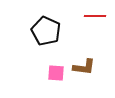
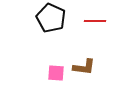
red line: moved 5 px down
black pentagon: moved 5 px right, 13 px up
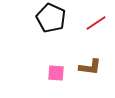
red line: moved 1 px right, 2 px down; rotated 35 degrees counterclockwise
brown L-shape: moved 6 px right
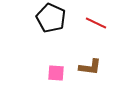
red line: rotated 60 degrees clockwise
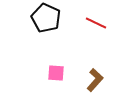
black pentagon: moved 5 px left
brown L-shape: moved 5 px right, 13 px down; rotated 55 degrees counterclockwise
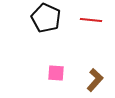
red line: moved 5 px left, 3 px up; rotated 20 degrees counterclockwise
